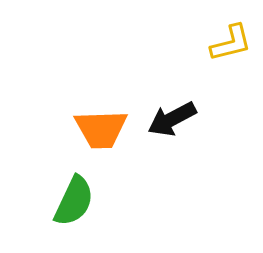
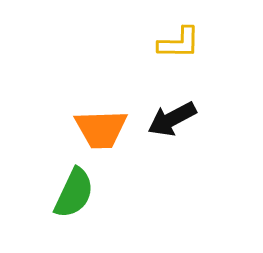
yellow L-shape: moved 52 px left; rotated 15 degrees clockwise
green semicircle: moved 8 px up
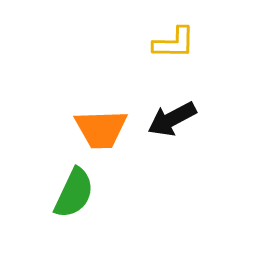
yellow L-shape: moved 5 px left
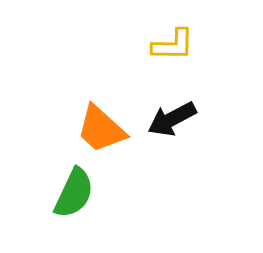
yellow L-shape: moved 1 px left, 2 px down
orange trapezoid: rotated 44 degrees clockwise
